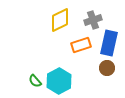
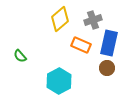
yellow diamond: moved 1 px up; rotated 15 degrees counterclockwise
orange rectangle: rotated 42 degrees clockwise
green semicircle: moved 15 px left, 25 px up
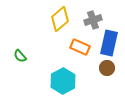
orange rectangle: moved 1 px left, 2 px down
cyan hexagon: moved 4 px right
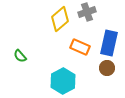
gray cross: moved 6 px left, 8 px up
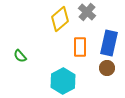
gray cross: rotated 30 degrees counterclockwise
orange rectangle: rotated 66 degrees clockwise
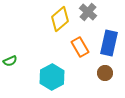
gray cross: moved 1 px right
orange rectangle: rotated 30 degrees counterclockwise
green semicircle: moved 10 px left, 5 px down; rotated 72 degrees counterclockwise
brown circle: moved 2 px left, 5 px down
cyan hexagon: moved 11 px left, 4 px up
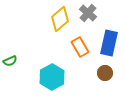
gray cross: moved 1 px down
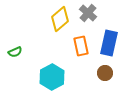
orange rectangle: moved 1 px right, 1 px up; rotated 18 degrees clockwise
green semicircle: moved 5 px right, 9 px up
